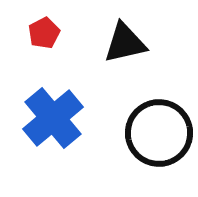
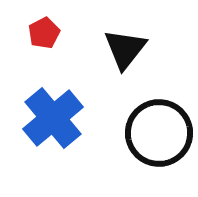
black triangle: moved 6 px down; rotated 39 degrees counterclockwise
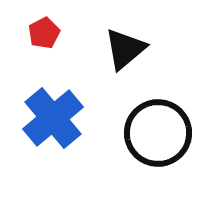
black triangle: rotated 12 degrees clockwise
black circle: moved 1 px left
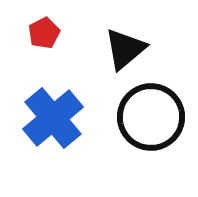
black circle: moved 7 px left, 16 px up
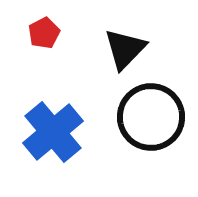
black triangle: rotated 6 degrees counterclockwise
blue cross: moved 14 px down
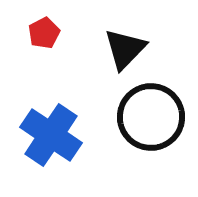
blue cross: moved 2 px left, 3 px down; rotated 16 degrees counterclockwise
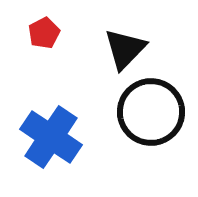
black circle: moved 5 px up
blue cross: moved 2 px down
